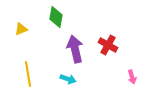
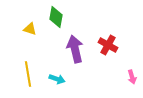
yellow triangle: moved 9 px right; rotated 40 degrees clockwise
cyan arrow: moved 11 px left
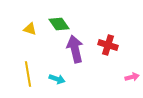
green diamond: moved 3 px right, 7 px down; rotated 45 degrees counterclockwise
red cross: rotated 12 degrees counterclockwise
pink arrow: rotated 88 degrees counterclockwise
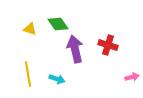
green diamond: moved 1 px left
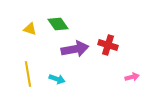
purple arrow: rotated 92 degrees clockwise
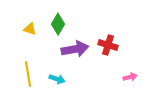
green diamond: rotated 65 degrees clockwise
pink arrow: moved 2 px left
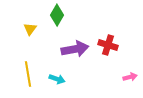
green diamond: moved 1 px left, 9 px up
yellow triangle: rotated 48 degrees clockwise
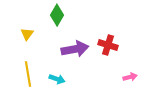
yellow triangle: moved 3 px left, 5 px down
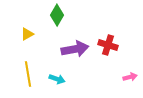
yellow triangle: rotated 24 degrees clockwise
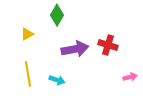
cyan arrow: moved 1 px down
